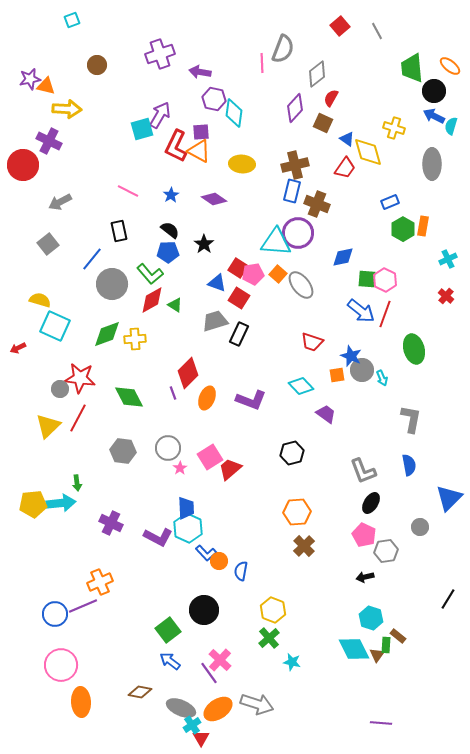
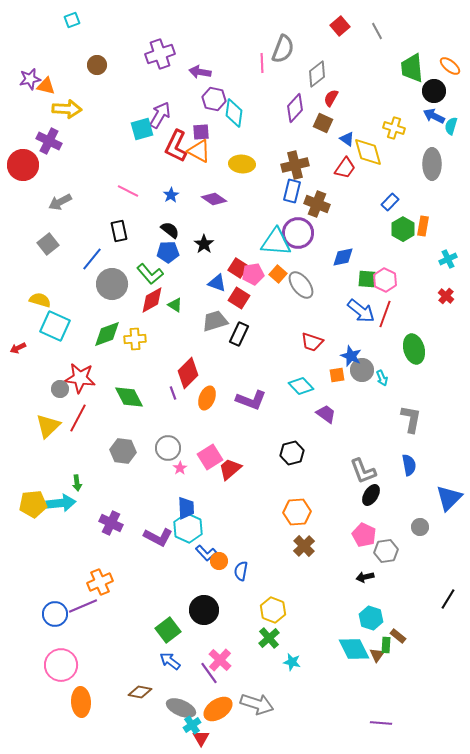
blue rectangle at (390, 202): rotated 24 degrees counterclockwise
black ellipse at (371, 503): moved 8 px up
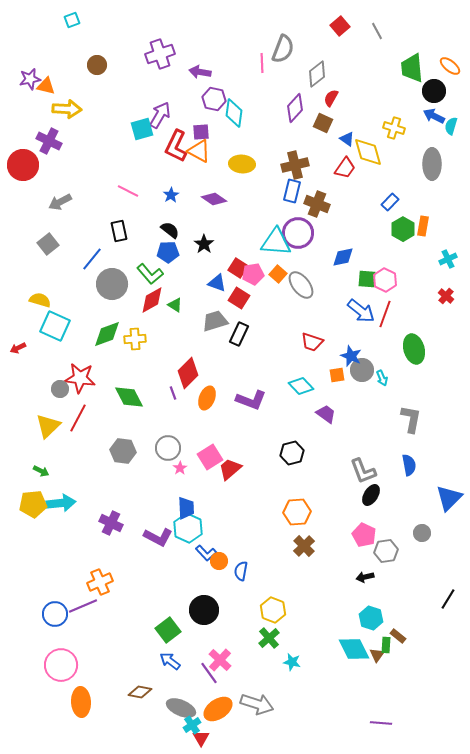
green arrow at (77, 483): moved 36 px left, 12 px up; rotated 56 degrees counterclockwise
gray circle at (420, 527): moved 2 px right, 6 px down
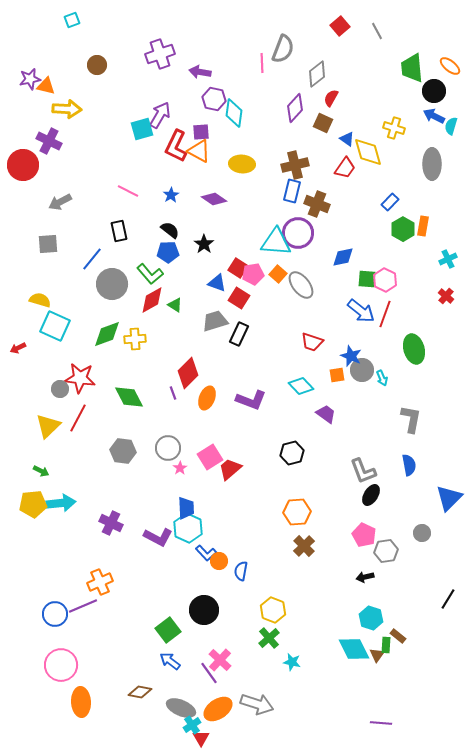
gray square at (48, 244): rotated 35 degrees clockwise
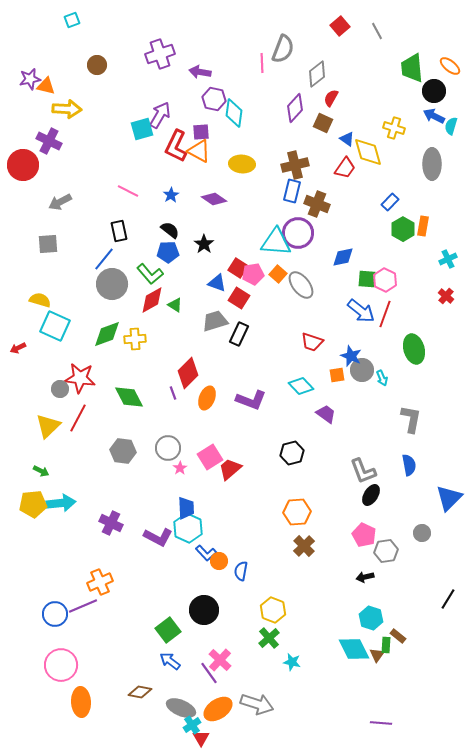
blue line at (92, 259): moved 12 px right
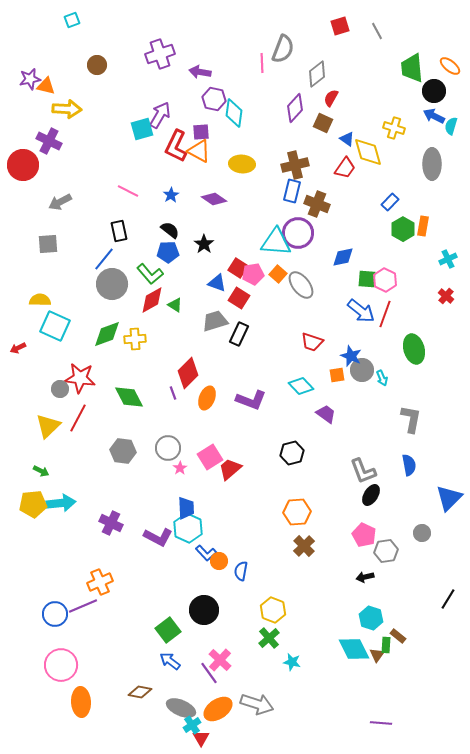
red square at (340, 26): rotated 24 degrees clockwise
yellow semicircle at (40, 300): rotated 15 degrees counterclockwise
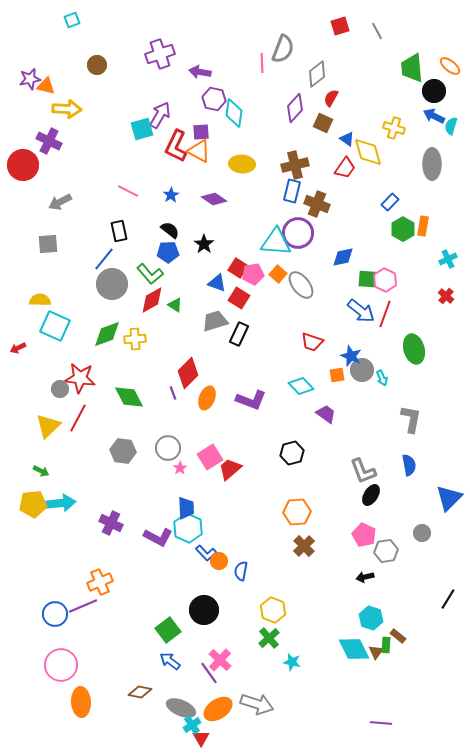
brown triangle at (377, 655): moved 1 px left, 3 px up
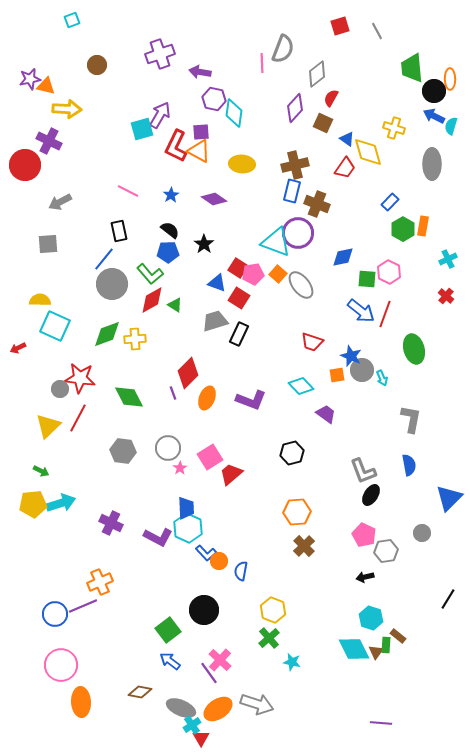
orange ellipse at (450, 66): moved 13 px down; rotated 50 degrees clockwise
red circle at (23, 165): moved 2 px right
cyan triangle at (276, 242): rotated 16 degrees clockwise
pink hexagon at (385, 280): moved 4 px right, 8 px up
red trapezoid at (230, 469): moved 1 px right, 5 px down
cyan arrow at (61, 503): rotated 12 degrees counterclockwise
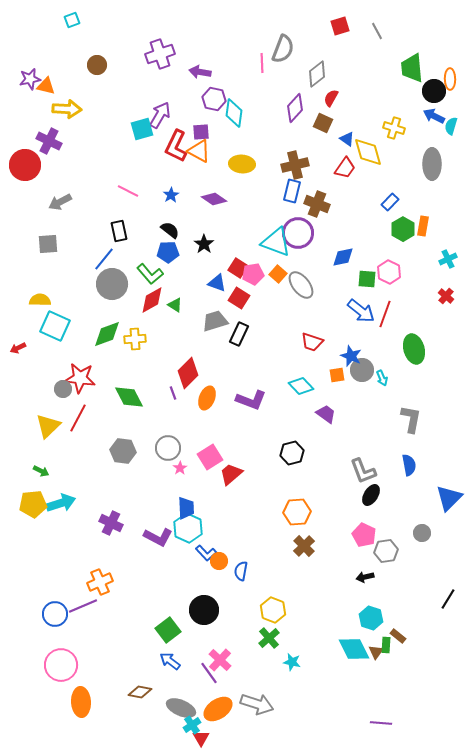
gray circle at (60, 389): moved 3 px right
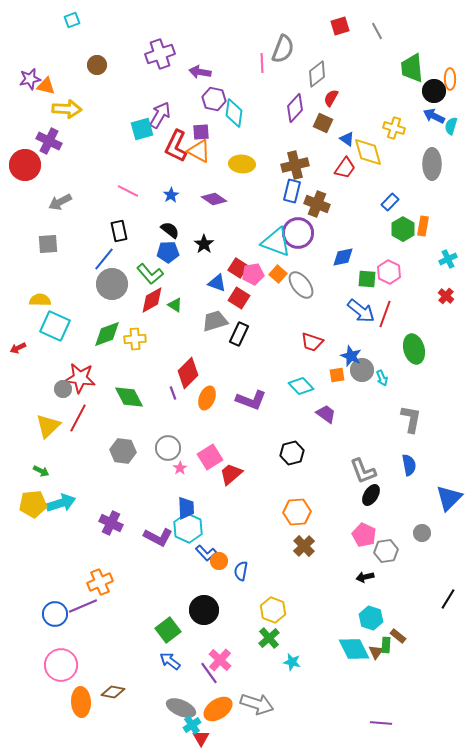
brown diamond at (140, 692): moved 27 px left
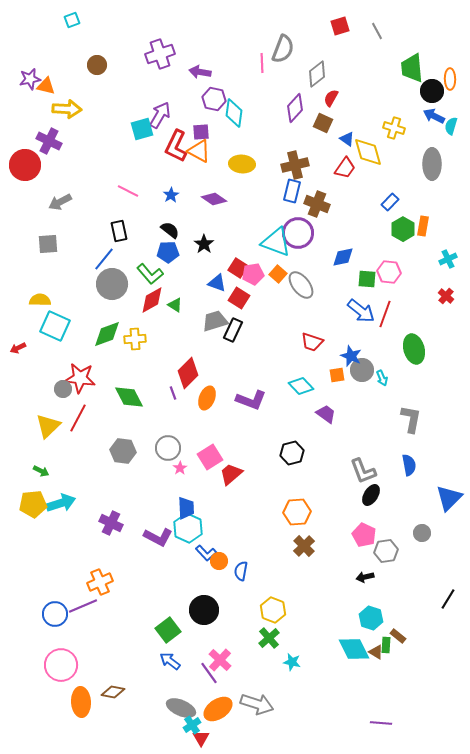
black circle at (434, 91): moved 2 px left
pink hexagon at (389, 272): rotated 20 degrees counterclockwise
black rectangle at (239, 334): moved 6 px left, 4 px up
brown triangle at (376, 652): rotated 35 degrees counterclockwise
